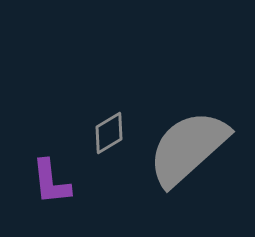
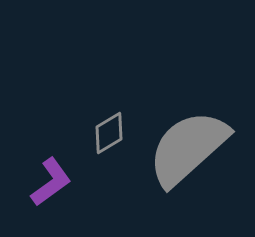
purple L-shape: rotated 120 degrees counterclockwise
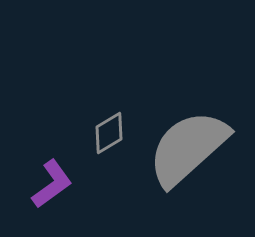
purple L-shape: moved 1 px right, 2 px down
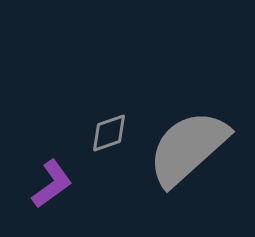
gray diamond: rotated 12 degrees clockwise
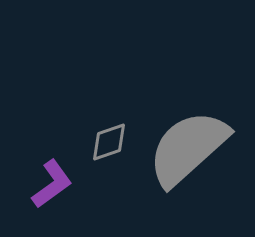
gray diamond: moved 9 px down
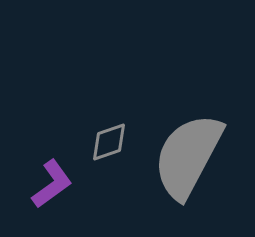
gray semicircle: moved 8 px down; rotated 20 degrees counterclockwise
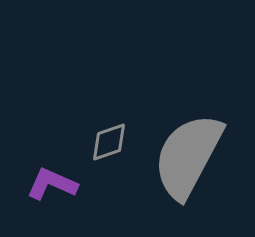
purple L-shape: rotated 120 degrees counterclockwise
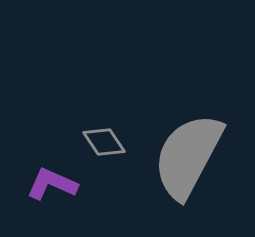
gray diamond: moved 5 px left; rotated 75 degrees clockwise
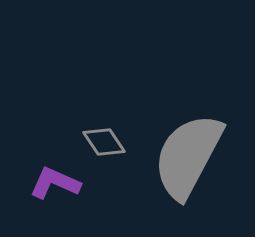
purple L-shape: moved 3 px right, 1 px up
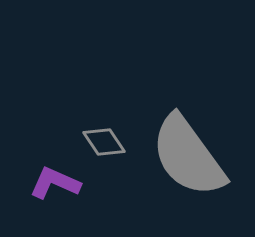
gray semicircle: rotated 64 degrees counterclockwise
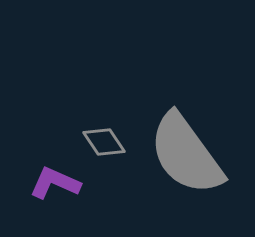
gray semicircle: moved 2 px left, 2 px up
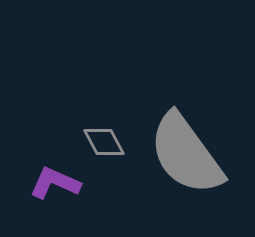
gray diamond: rotated 6 degrees clockwise
